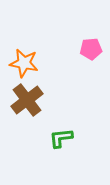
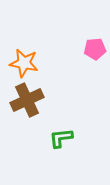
pink pentagon: moved 4 px right
brown cross: rotated 12 degrees clockwise
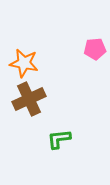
brown cross: moved 2 px right, 1 px up
green L-shape: moved 2 px left, 1 px down
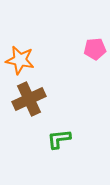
orange star: moved 4 px left, 3 px up
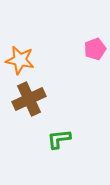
pink pentagon: rotated 15 degrees counterclockwise
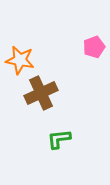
pink pentagon: moved 1 px left, 2 px up
brown cross: moved 12 px right, 6 px up
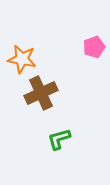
orange star: moved 2 px right, 1 px up
green L-shape: rotated 10 degrees counterclockwise
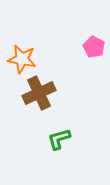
pink pentagon: rotated 25 degrees counterclockwise
brown cross: moved 2 px left
